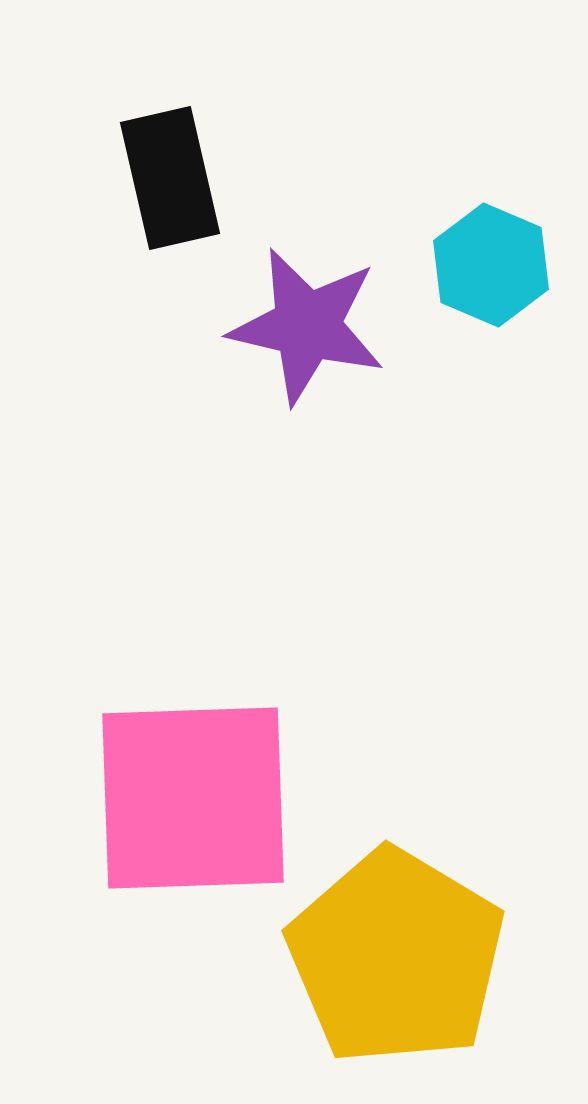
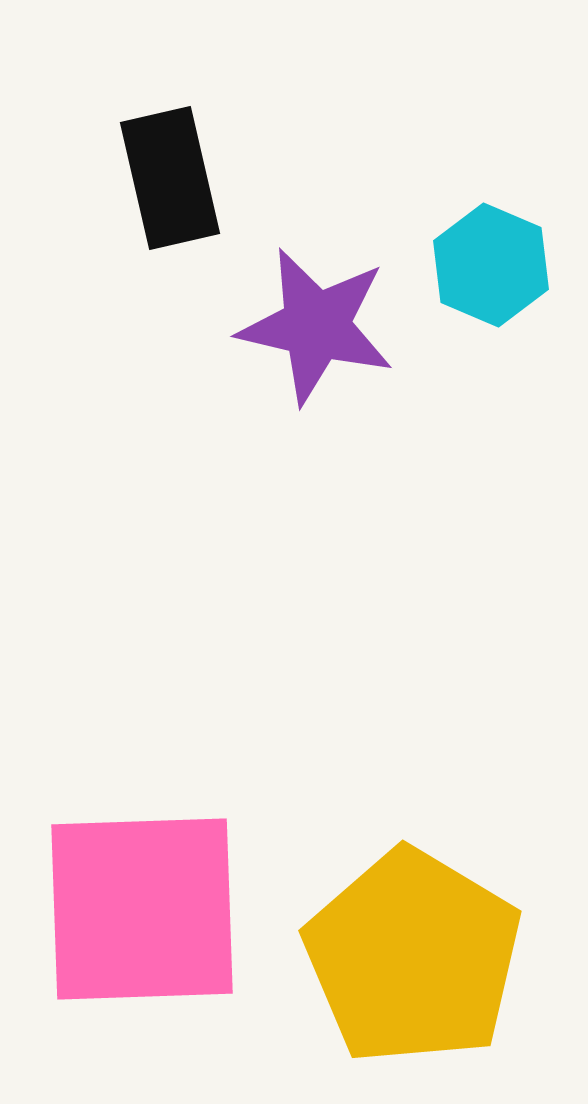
purple star: moved 9 px right
pink square: moved 51 px left, 111 px down
yellow pentagon: moved 17 px right
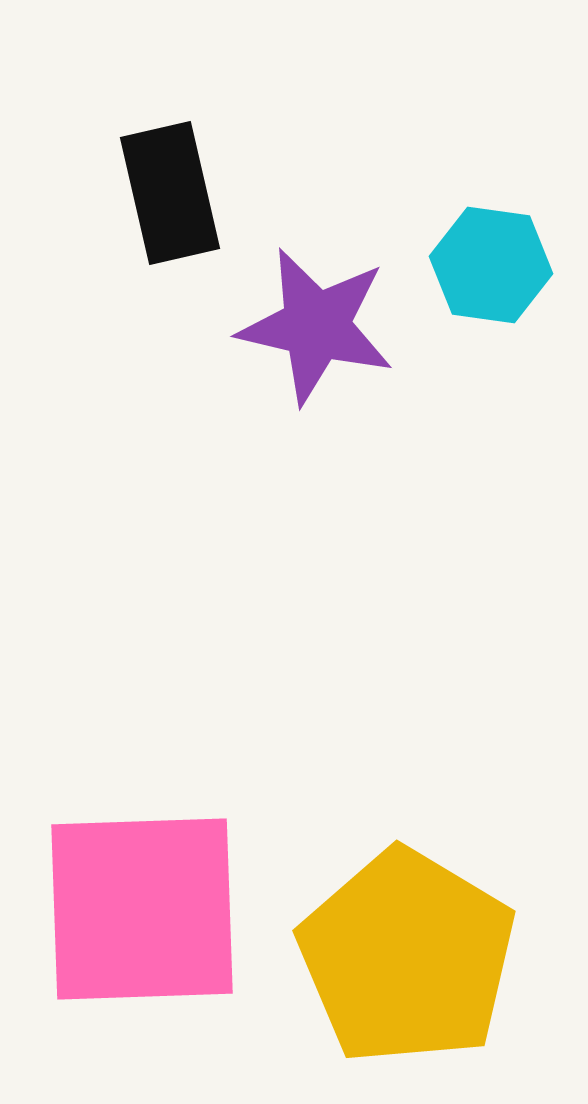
black rectangle: moved 15 px down
cyan hexagon: rotated 15 degrees counterclockwise
yellow pentagon: moved 6 px left
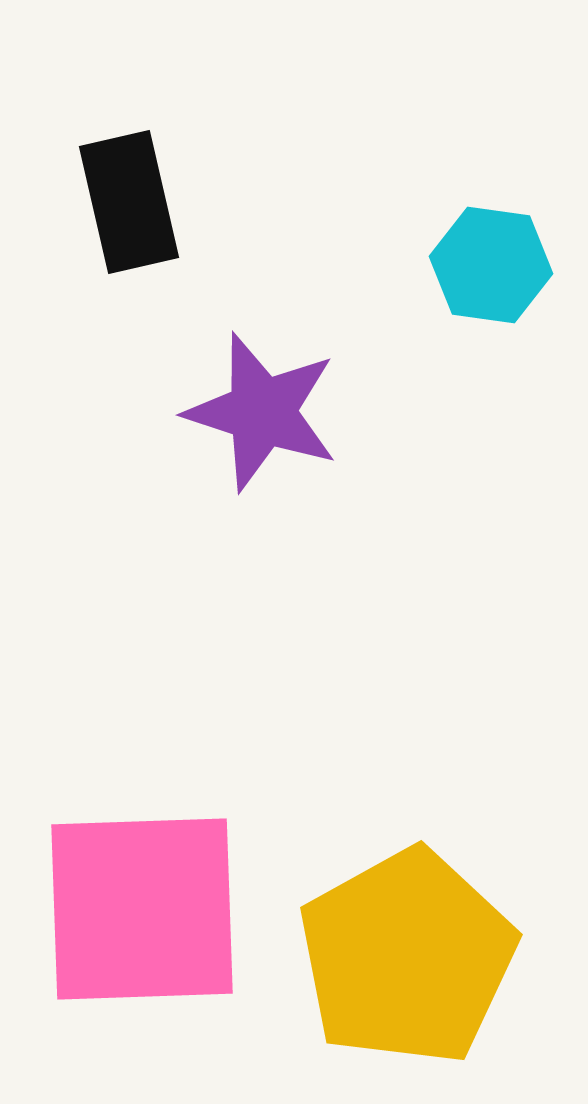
black rectangle: moved 41 px left, 9 px down
purple star: moved 54 px left, 86 px down; rotated 5 degrees clockwise
yellow pentagon: rotated 12 degrees clockwise
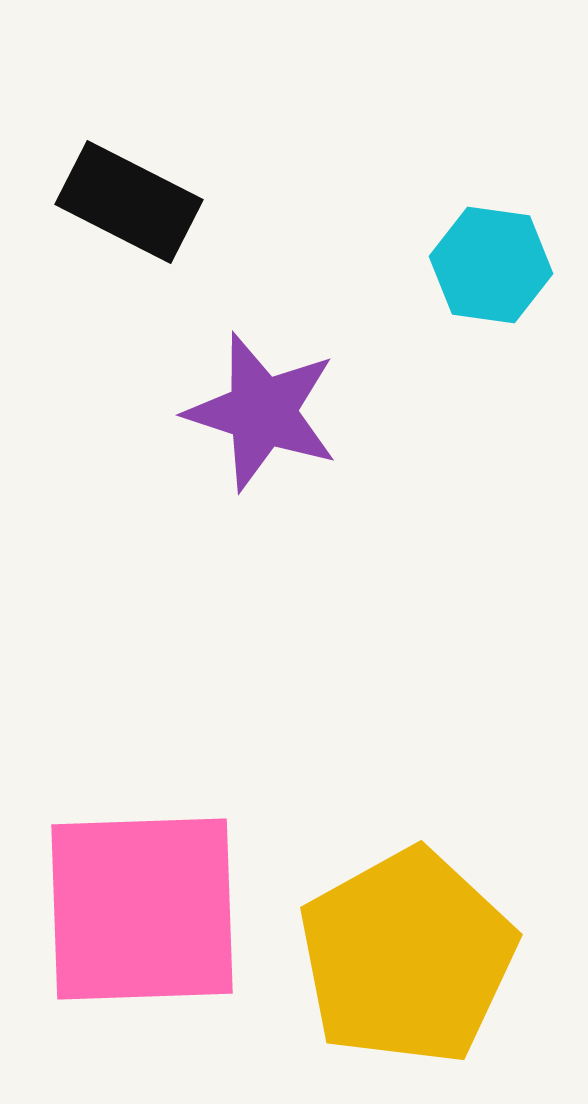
black rectangle: rotated 50 degrees counterclockwise
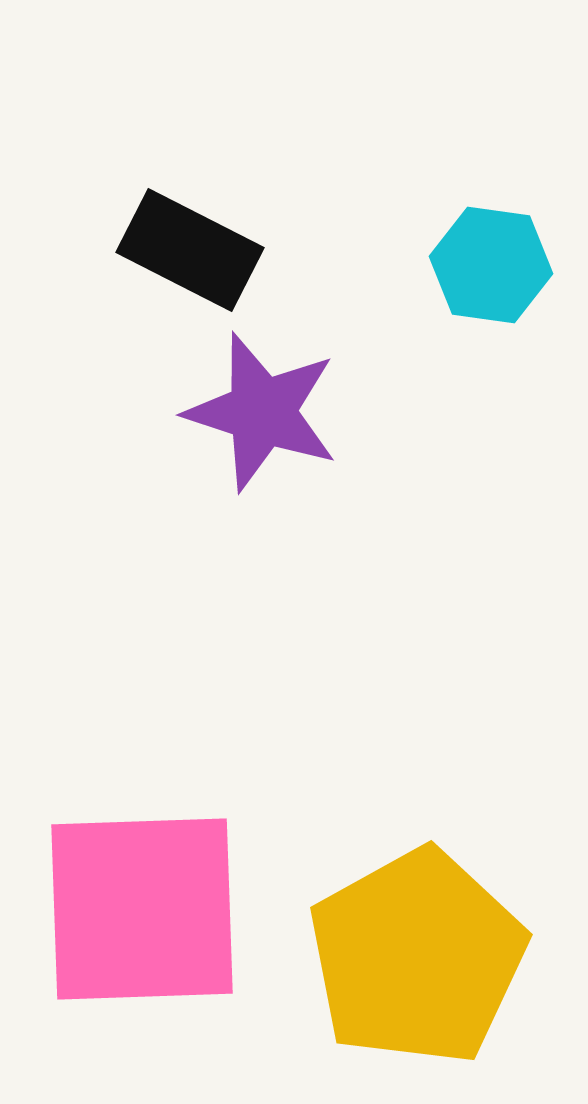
black rectangle: moved 61 px right, 48 px down
yellow pentagon: moved 10 px right
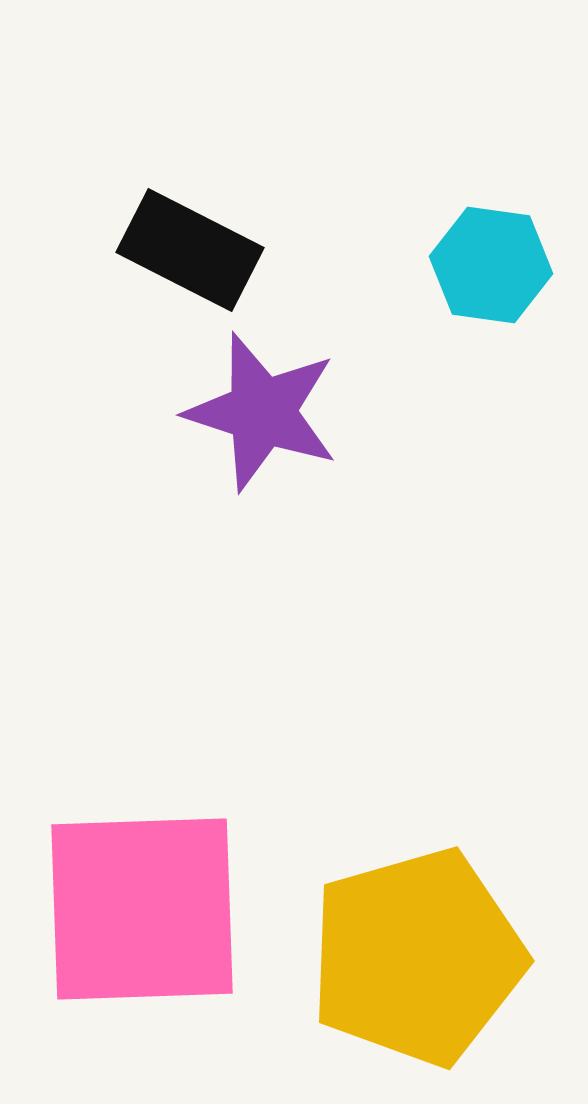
yellow pentagon: rotated 13 degrees clockwise
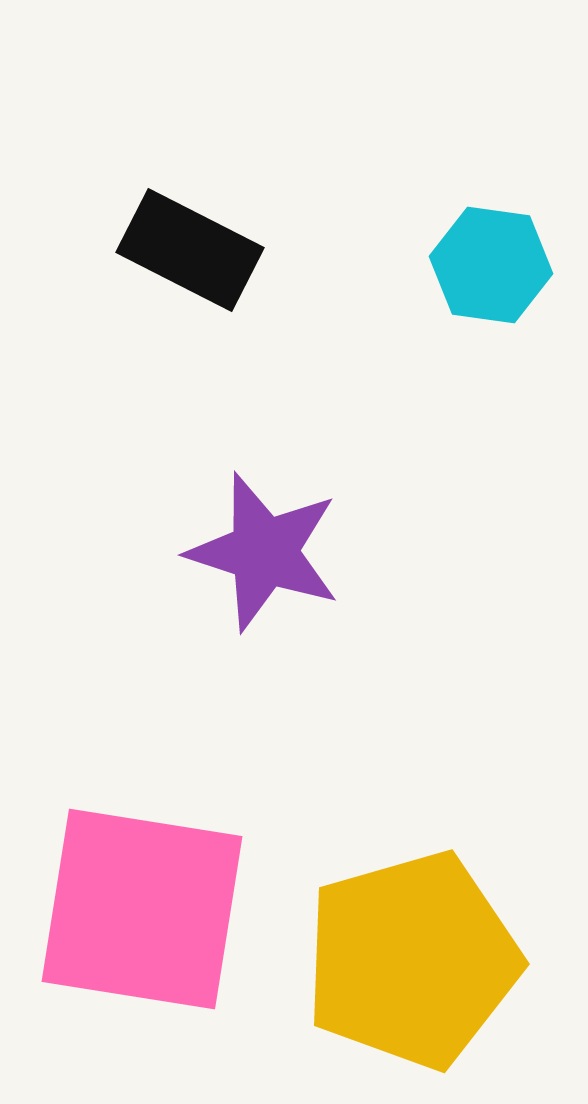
purple star: moved 2 px right, 140 px down
pink square: rotated 11 degrees clockwise
yellow pentagon: moved 5 px left, 3 px down
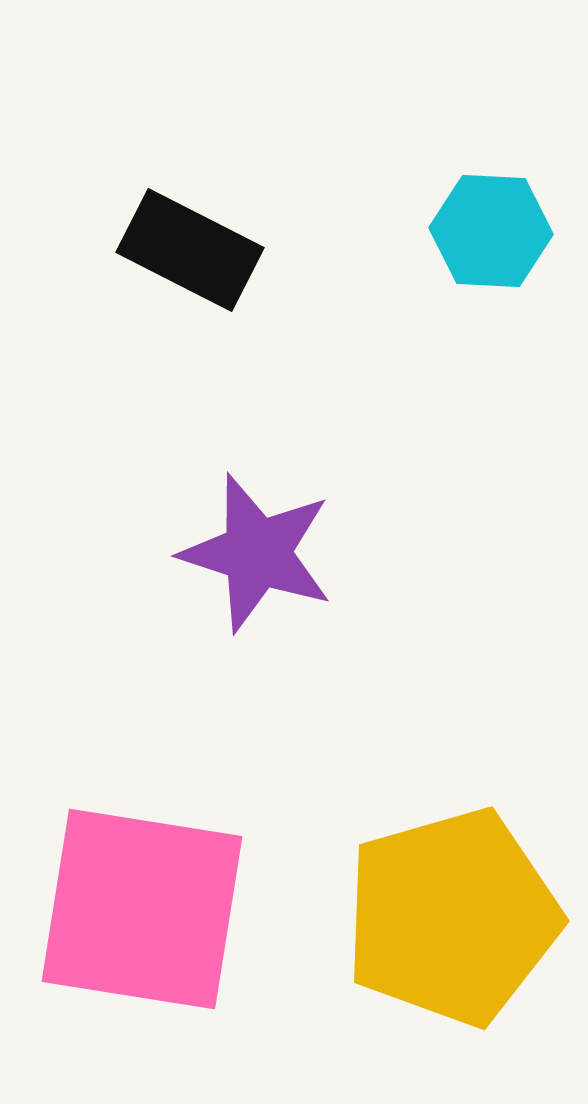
cyan hexagon: moved 34 px up; rotated 5 degrees counterclockwise
purple star: moved 7 px left, 1 px down
yellow pentagon: moved 40 px right, 43 px up
